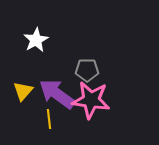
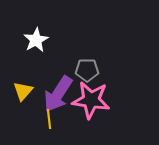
purple arrow: moved 1 px right; rotated 93 degrees counterclockwise
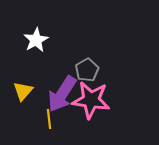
gray pentagon: rotated 30 degrees counterclockwise
purple arrow: moved 4 px right
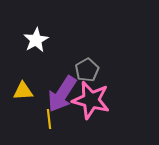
yellow triangle: rotated 45 degrees clockwise
pink star: rotated 6 degrees clockwise
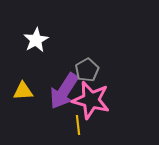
purple arrow: moved 2 px right, 3 px up
yellow line: moved 29 px right, 6 px down
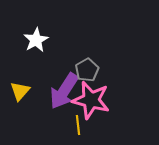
yellow triangle: moved 3 px left; rotated 45 degrees counterclockwise
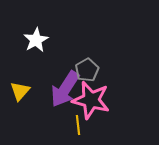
purple arrow: moved 1 px right, 2 px up
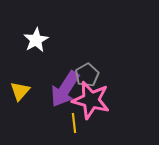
gray pentagon: moved 5 px down
yellow line: moved 4 px left, 2 px up
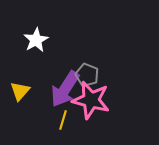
gray pentagon: rotated 20 degrees counterclockwise
yellow line: moved 11 px left, 3 px up; rotated 24 degrees clockwise
